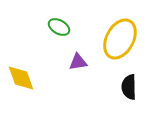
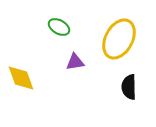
yellow ellipse: moved 1 px left
purple triangle: moved 3 px left
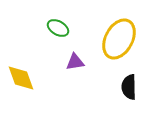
green ellipse: moved 1 px left, 1 px down
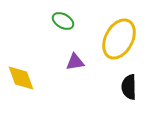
green ellipse: moved 5 px right, 7 px up
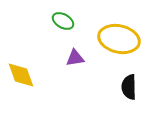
yellow ellipse: rotated 75 degrees clockwise
purple triangle: moved 4 px up
yellow diamond: moved 3 px up
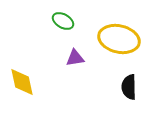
yellow diamond: moved 1 px right, 7 px down; rotated 8 degrees clockwise
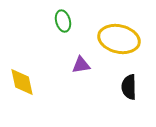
green ellipse: rotated 45 degrees clockwise
purple triangle: moved 6 px right, 7 px down
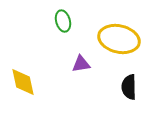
purple triangle: moved 1 px up
yellow diamond: moved 1 px right
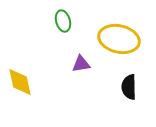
yellow diamond: moved 3 px left
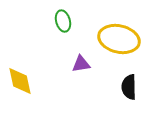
yellow diamond: moved 1 px up
